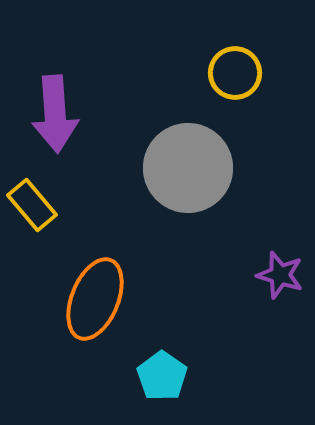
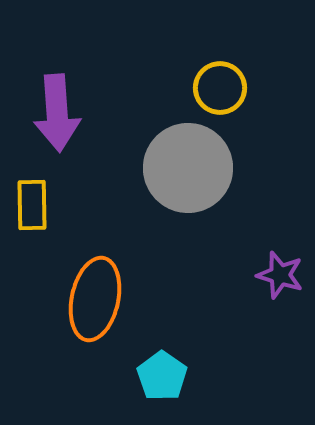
yellow circle: moved 15 px left, 15 px down
purple arrow: moved 2 px right, 1 px up
yellow rectangle: rotated 39 degrees clockwise
orange ellipse: rotated 10 degrees counterclockwise
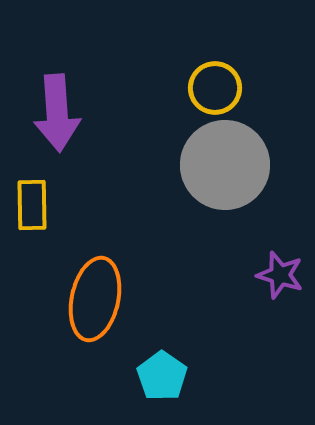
yellow circle: moved 5 px left
gray circle: moved 37 px right, 3 px up
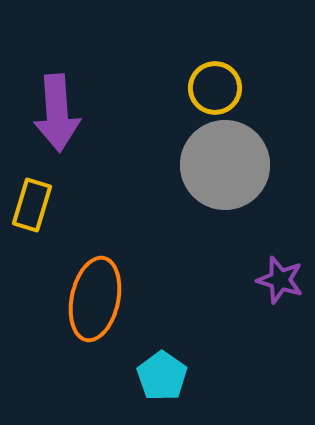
yellow rectangle: rotated 18 degrees clockwise
purple star: moved 5 px down
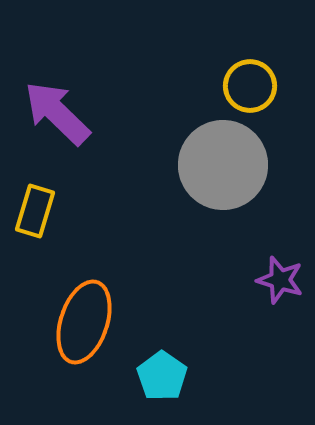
yellow circle: moved 35 px right, 2 px up
purple arrow: rotated 138 degrees clockwise
gray circle: moved 2 px left
yellow rectangle: moved 3 px right, 6 px down
orange ellipse: moved 11 px left, 23 px down; rotated 6 degrees clockwise
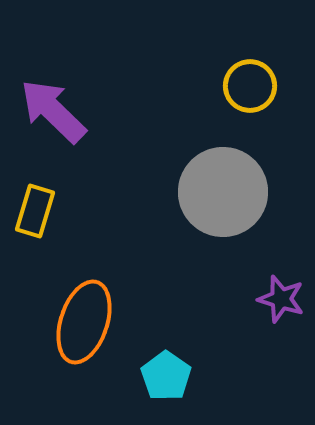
purple arrow: moved 4 px left, 2 px up
gray circle: moved 27 px down
purple star: moved 1 px right, 19 px down
cyan pentagon: moved 4 px right
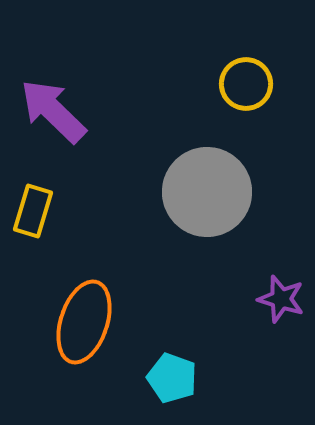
yellow circle: moved 4 px left, 2 px up
gray circle: moved 16 px left
yellow rectangle: moved 2 px left
cyan pentagon: moved 6 px right, 2 px down; rotated 15 degrees counterclockwise
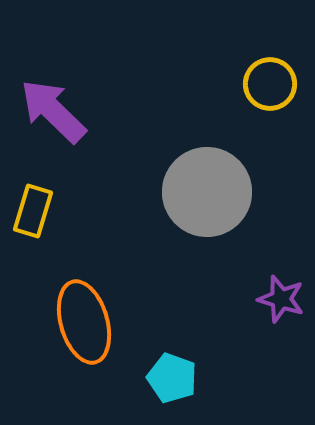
yellow circle: moved 24 px right
orange ellipse: rotated 34 degrees counterclockwise
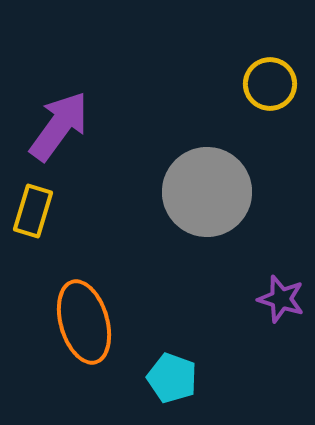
purple arrow: moved 6 px right, 15 px down; rotated 82 degrees clockwise
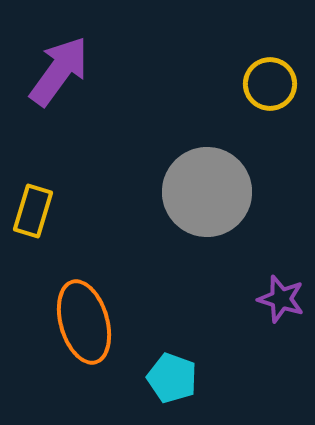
purple arrow: moved 55 px up
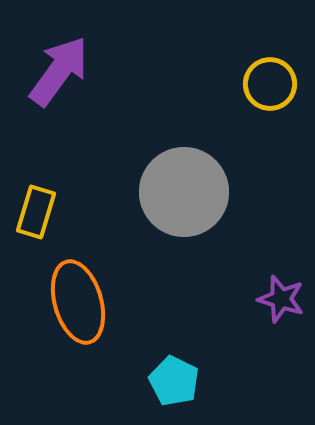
gray circle: moved 23 px left
yellow rectangle: moved 3 px right, 1 px down
orange ellipse: moved 6 px left, 20 px up
cyan pentagon: moved 2 px right, 3 px down; rotated 6 degrees clockwise
